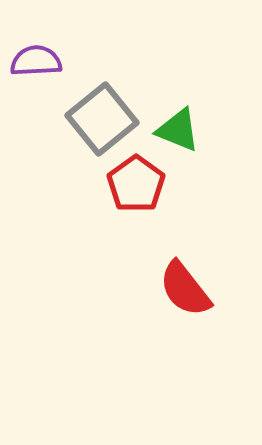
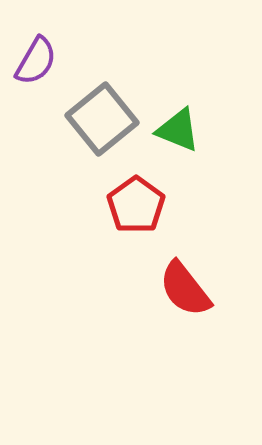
purple semicircle: rotated 123 degrees clockwise
red pentagon: moved 21 px down
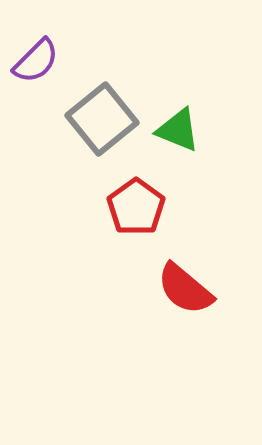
purple semicircle: rotated 15 degrees clockwise
red pentagon: moved 2 px down
red semicircle: rotated 12 degrees counterclockwise
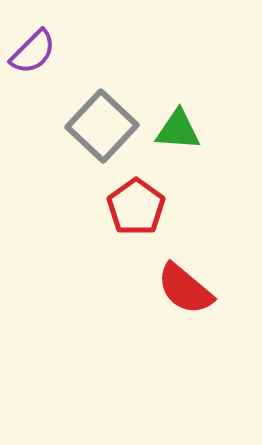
purple semicircle: moved 3 px left, 9 px up
gray square: moved 7 px down; rotated 8 degrees counterclockwise
green triangle: rotated 18 degrees counterclockwise
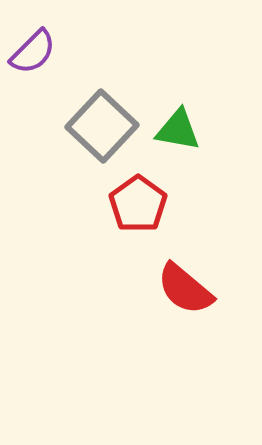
green triangle: rotated 6 degrees clockwise
red pentagon: moved 2 px right, 3 px up
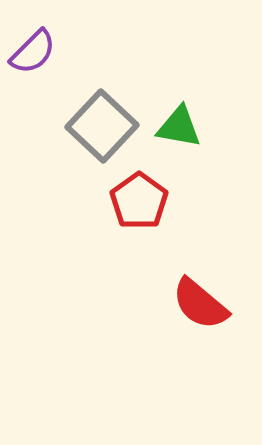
green triangle: moved 1 px right, 3 px up
red pentagon: moved 1 px right, 3 px up
red semicircle: moved 15 px right, 15 px down
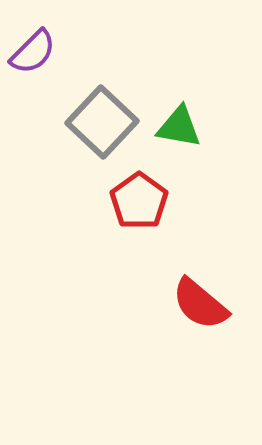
gray square: moved 4 px up
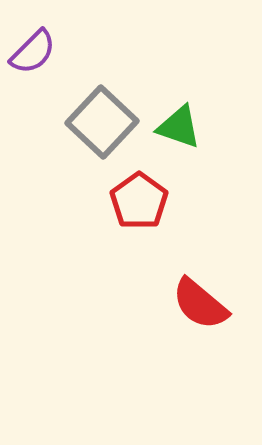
green triangle: rotated 9 degrees clockwise
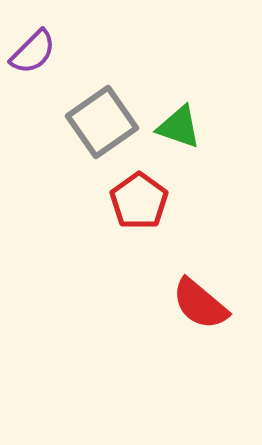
gray square: rotated 12 degrees clockwise
